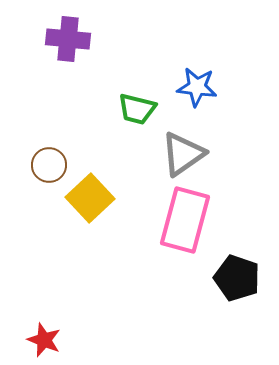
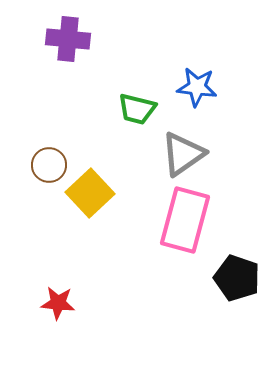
yellow square: moved 5 px up
red star: moved 14 px right, 37 px up; rotated 16 degrees counterclockwise
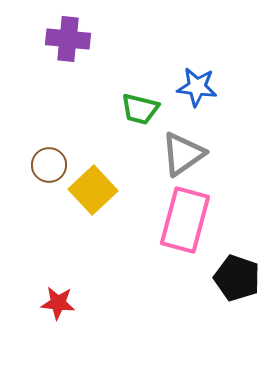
green trapezoid: moved 3 px right
yellow square: moved 3 px right, 3 px up
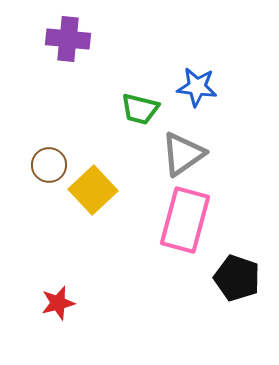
red star: rotated 20 degrees counterclockwise
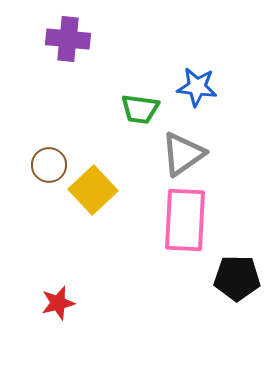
green trapezoid: rotated 6 degrees counterclockwise
pink rectangle: rotated 12 degrees counterclockwise
black pentagon: rotated 18 degrees counterclockwise
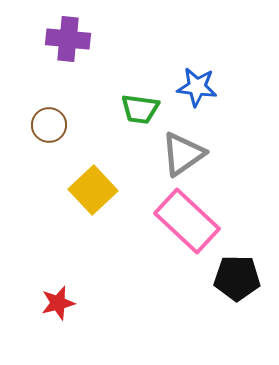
brown circle: moved 40 px up
pink rectangle: moved 2 px right, 1 px down; rotated 50 degrees counterclockwise
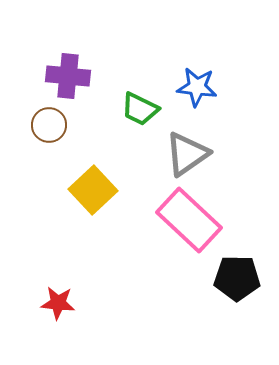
purple cross: moved 37 px down
green trapezoid: rotated 18 degrees clockwise
gray triangle: moved 4 px right
pink rectangle: moved 2 px right, 1 px up
red star: rotated 20 degrees clockwise
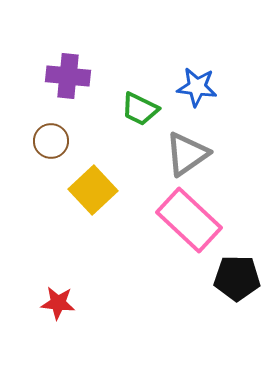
brown circle: moved 2 px right, 16 px down
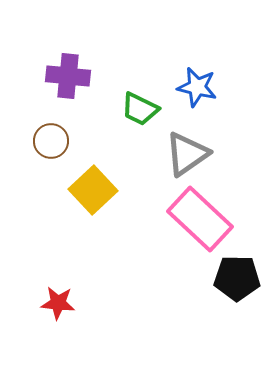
blue star: rotated 6 degrees clockwise
pink rectangle: moved 11 px right, 1 px up
